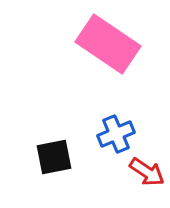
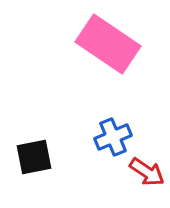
blue cross: moved 3 px left, 3 px down
black square: moved 20 px left
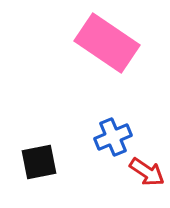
pink rectangle: moved 1 px left, 1 px up
black square: moved 5 px right, 5 px down
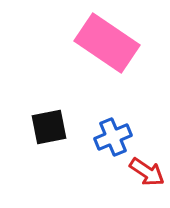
black square: moved 10 px right, 35 px up
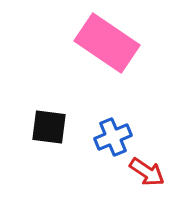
black square: rotated 18 degrees clockwise
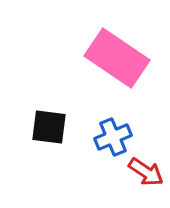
pink rectangle: moved 10 px right, 15 px down
red arrow: moved 1 px left
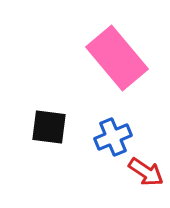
pink rectangle: rotated 16 degrees clockwise
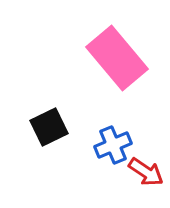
black square: rotated 33 degrees counterclockwise
blue cross: moved 8 px down
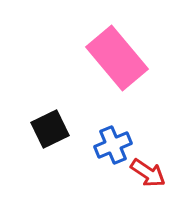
black square: moved 1 px right, 2 px down
red arrow: moved 2 px right, 1 px down
